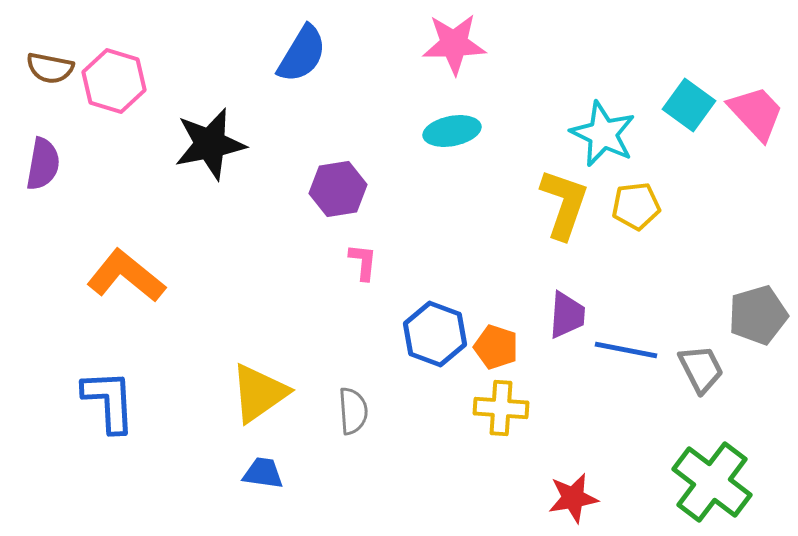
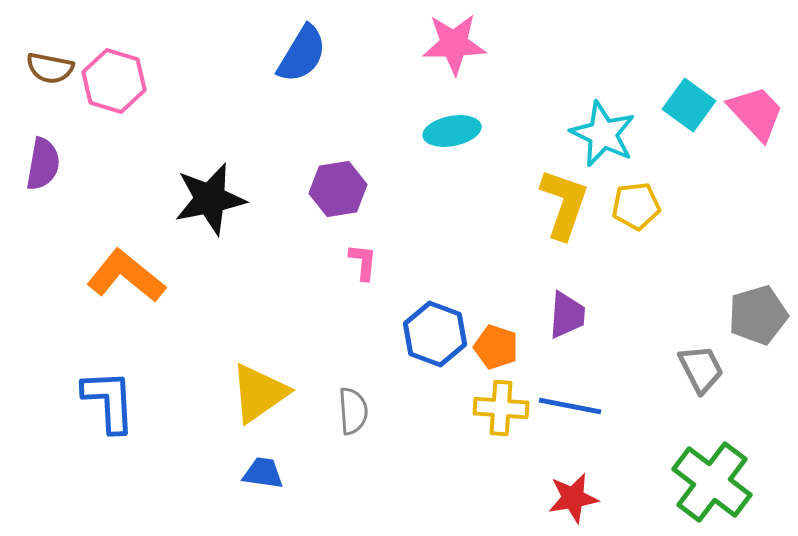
black star: moved 55 px down
blue line: moved 56 px left, 56 px down
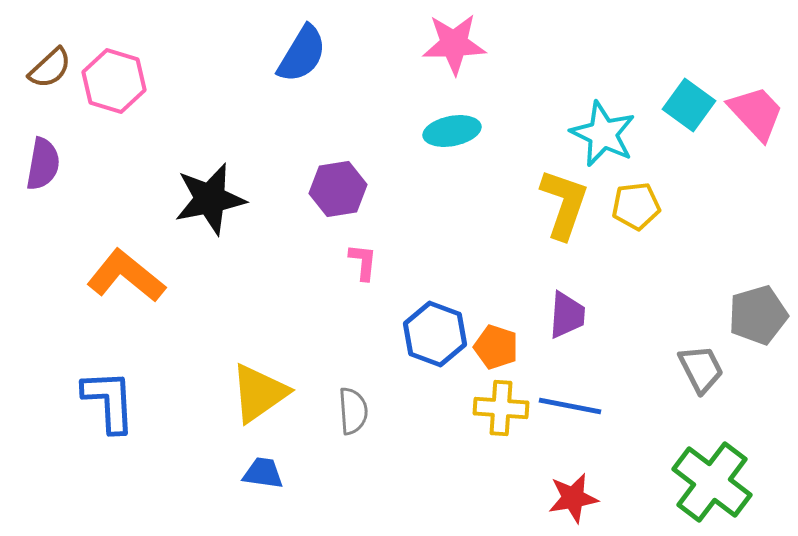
brown semicircle: rotated 54 degrees counterclockwise
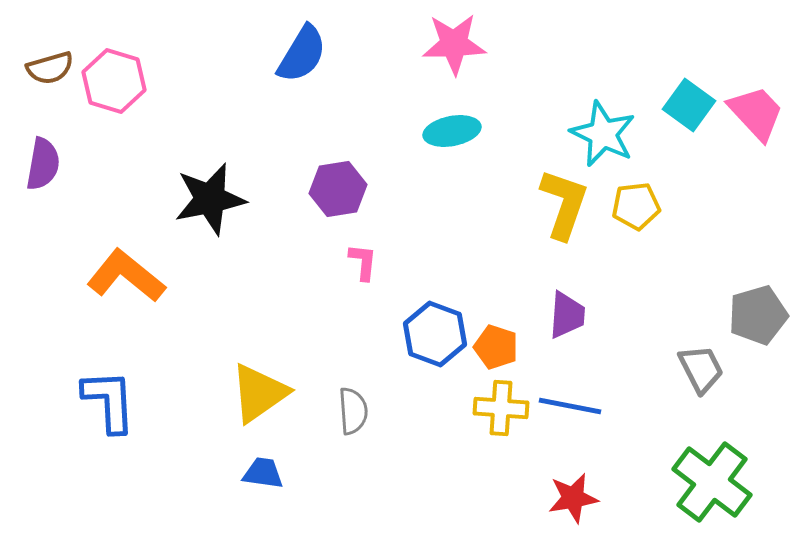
brown semicircle: rotated 27 degrees clockwise
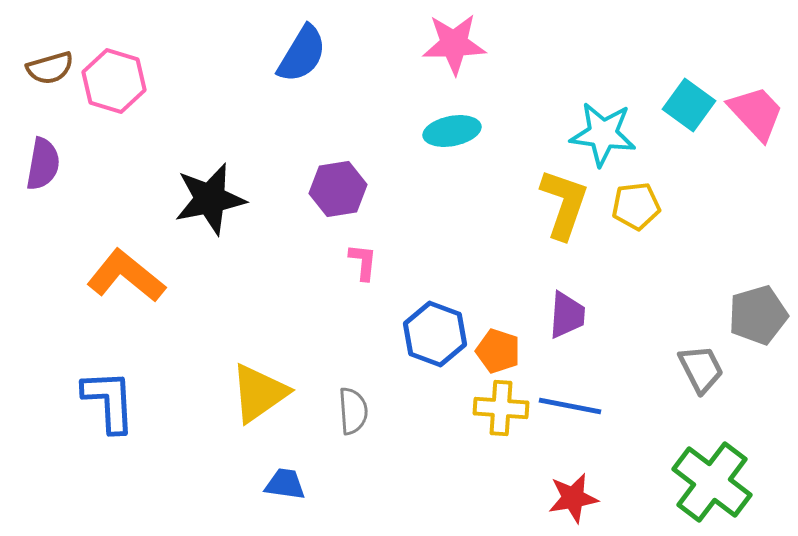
cyan star: rotated 18 degrees counterclockwise
orange pentagon: moved 2 px right, 4 px down
blue trapezoid: moved 22 px right, 11 px down
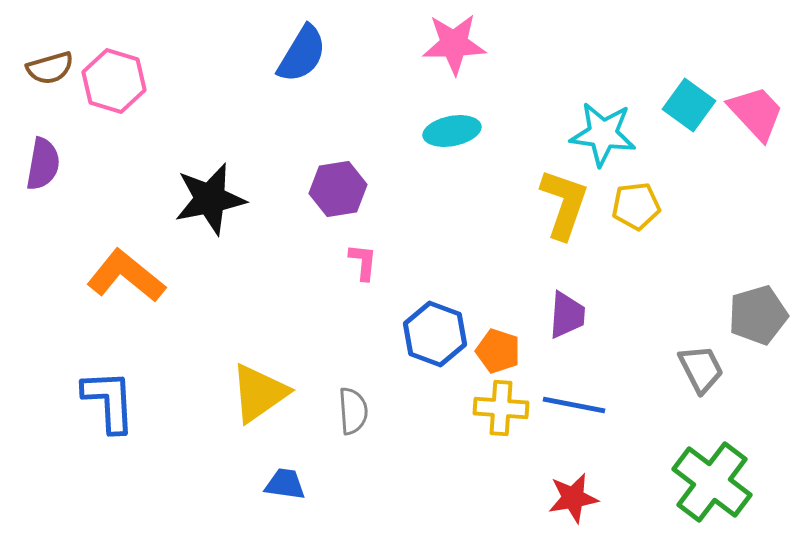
blue line: moved 4 px right, 1 px up
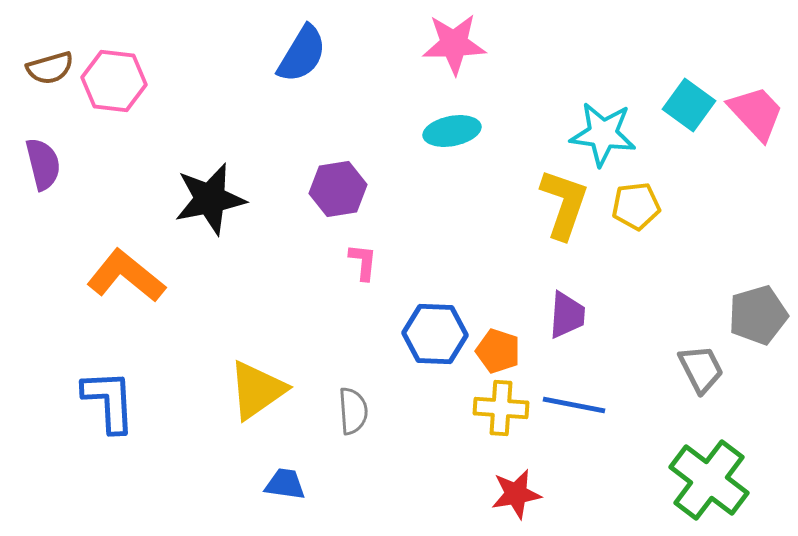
pink hexagon: rotated 10 degrees counterclockwise
purple semicircle: rotated 24 degrees counterclockwise
blue hexagon: rotated 18 degrees counterclockwise
yellow triangle: moved 2 px left, 3 px up
green cross: moved 3 px left, 2 px up
red star: moved 57 px left, 4 px up
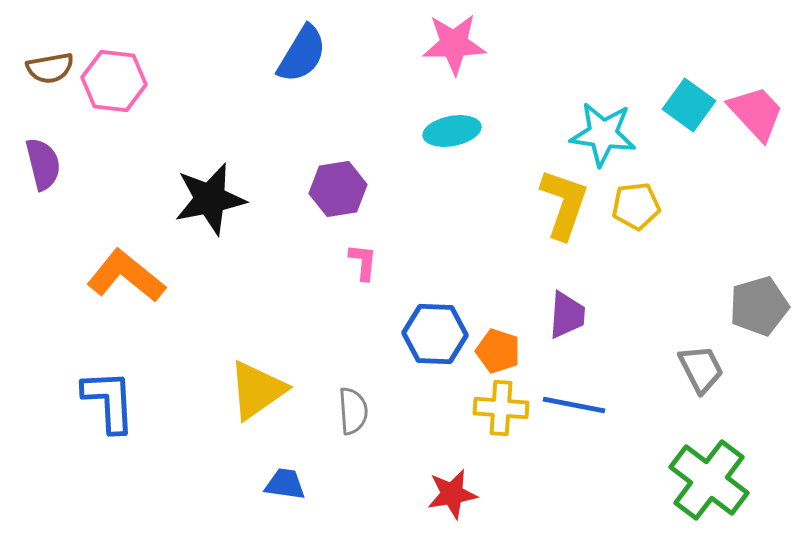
brown semicircle: rotated 6 degrees clockwise
gray pentagon: moved 1 px right, 9 px up
red star: moved 64 px left
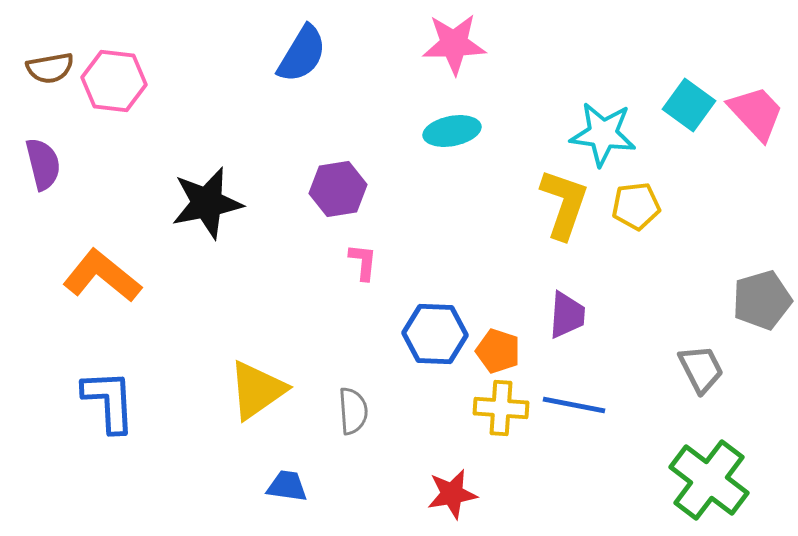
black star: moved 3 px left, 4 px down
orange L-shape: moved 24 px left
gray pentagon: moved 3 px right, 6 px up
blue trapezoid: moved 2 px right, 2 px down
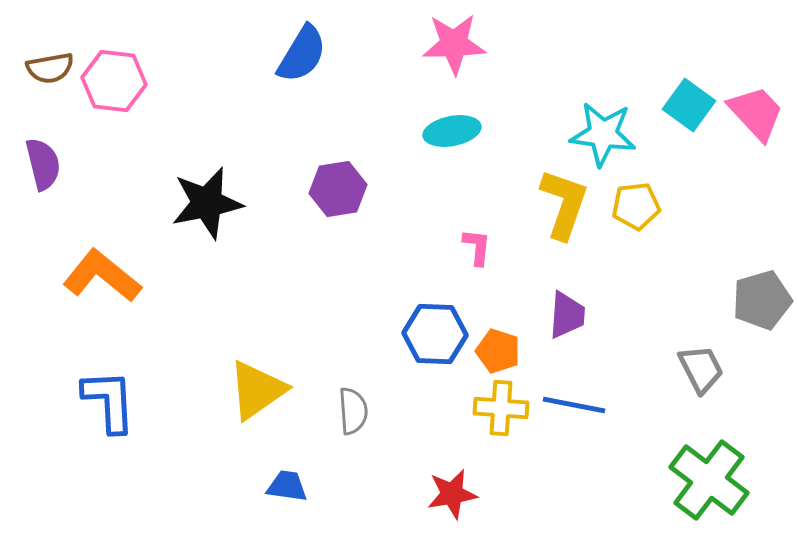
pink L-shape: moved 114 px right, 15 px up
